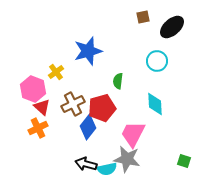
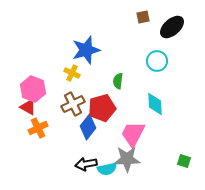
blue star: moved 2 px left, 1 px up
yellow cross: moved 16 px right, 1 px down; rotated 28 degrees counterclockwise
red triangle: moved 14 px left; rotated 12 degrees counterclockwise
gray star: rotated 12 degrees counterclockwise
black arrow: rotated 25 degrees counterclockwise
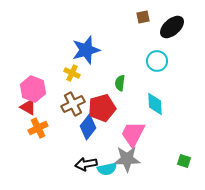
green semicircle: moved 2 px right, 2 px down
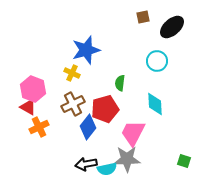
red pentagon: moved 3 px right, 1 px down
orange cross: moved 1 px right, 1 px up
pink trapezoid: moved 1 px up
